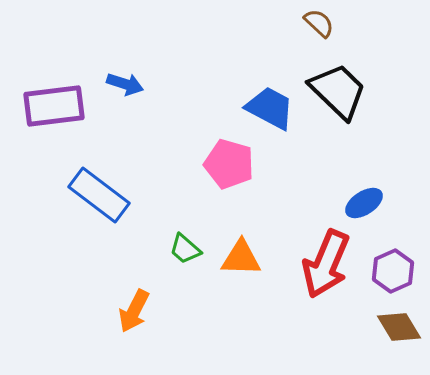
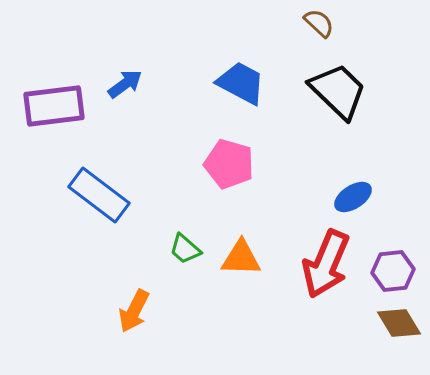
blue arrow: rotated 54 degrees counterclockwise
blue trapezoid: moved 29 px left, 25 px up
blue ellipse: moved 11 px left, 6 px up
purple hexagon: rotated 18 degrees clockwise
brown diamond: moved 4 px up
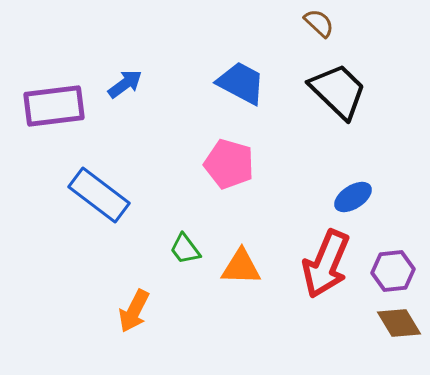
green trapezoid: rotated 12 degrees clockwise
orange triangle: moved 9 px down
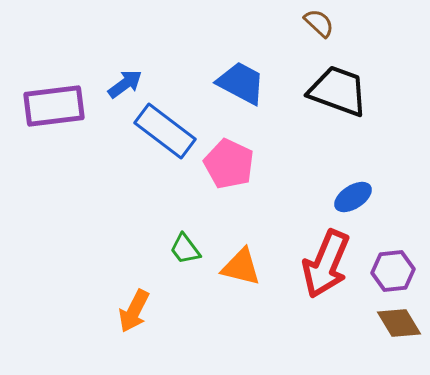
black trapezoid: rotated 24 degrees counterclockwise
pink pentagon: rotated 9 degrees clockwise
blue rectangle: moved 66 px right, 64 px up
orange triangle: rotated 12 degrees clockwise
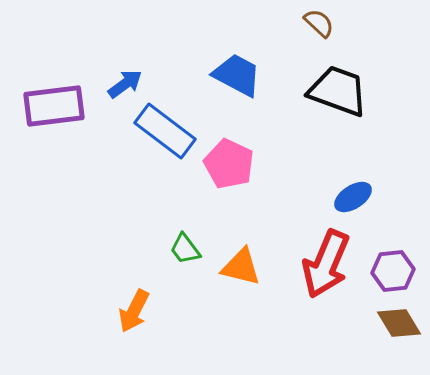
blue trapezoid: moved 4 px left, 8 px up
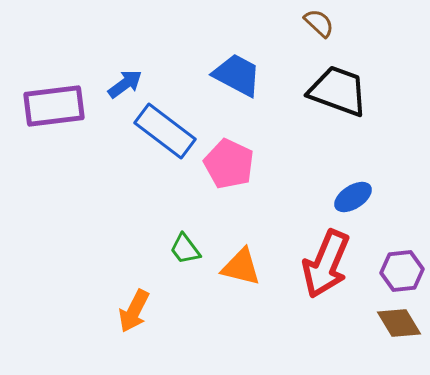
purple hexagon: moved 9 px right
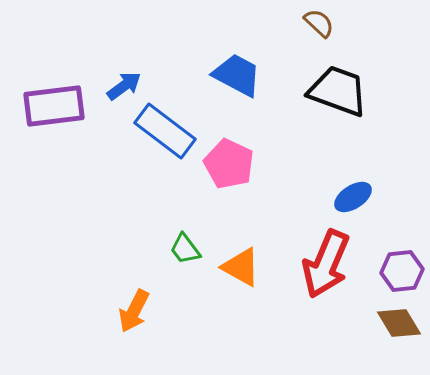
blue arrow: moved 1 px left, 2 px down
orange triangle: rotated 15 degrees clockwise
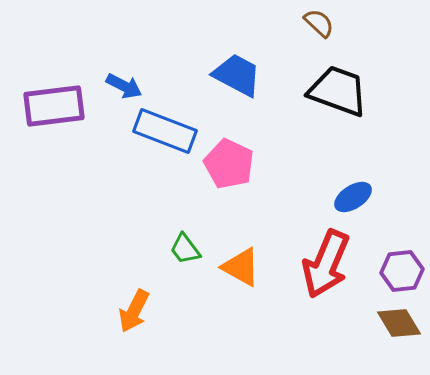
blue arrow: rotated 63 degrees clockwise
blue rectangle: rotated 16 degrees counterclockwise
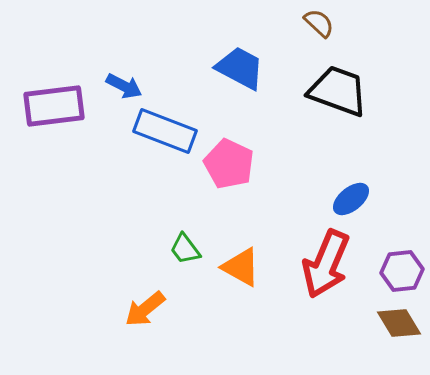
blue trapezoid: moved 3 px right, 7 px up
blue ellipse: moved 2 px left, 2 px down; rotated 6 degrees counterclockwise
orange arrow: moved 11 px right, 2 px up; rotated 24 degrees clockwise
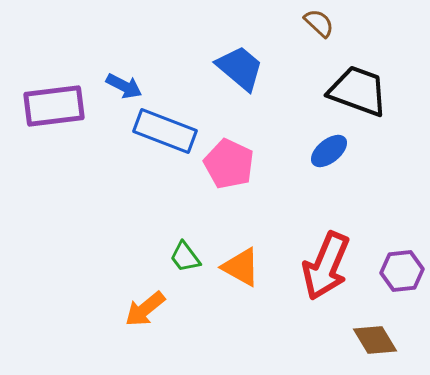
blue trapezoid: rotated 12 degrees clockwise
black trapezoid: moved 20 px right
blue ellipse: moved 22 px left, 48 px up
green trapezoid: moved 8 px down
red arrow: moved 2 px down
brown diamond: moved 24 px left, 17 px down
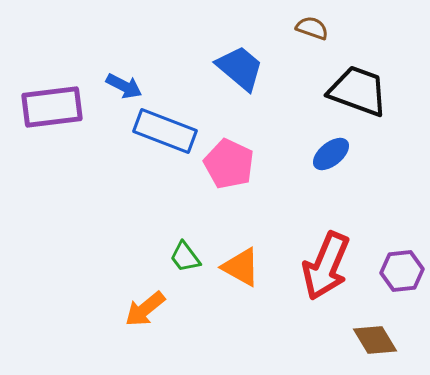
brown semicircle: moved 7 px left, 5 px down; rotated 24 degrees counterclockwise
purple rectangle: moved 2 px left, 1 px down
blue ellipse: moved 2 px right, 3 px down
